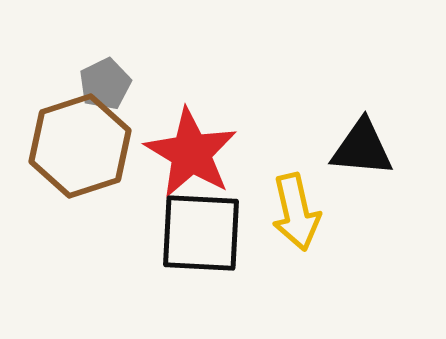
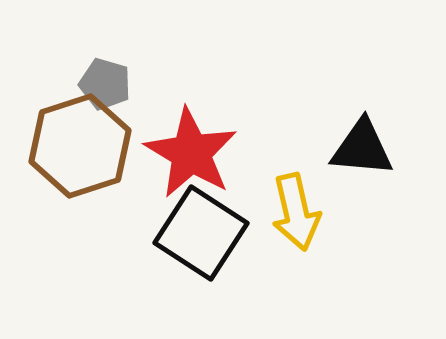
gray pentagon: rotated 30 degrees counterclockwise
black square: rotated 30 degrees clockwise
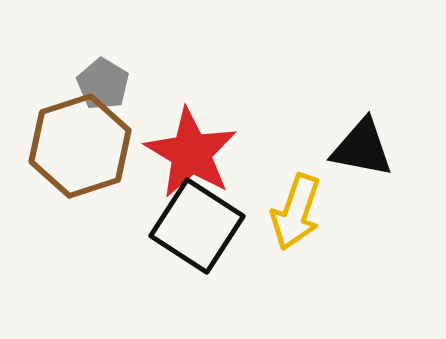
gray pentagon: moved 2 px left; rotated 15 degrees clockwise
black triangle: rotated 6 degrees clockwise
yellow arrow: rotated 32 degrees clockwise
black square: moved 4 px left, 7 px up
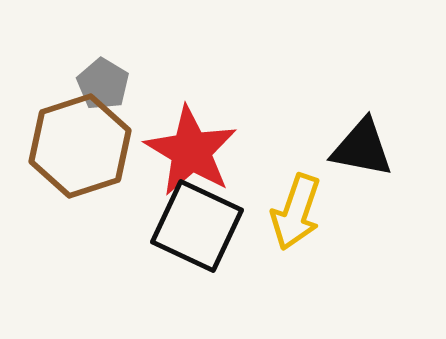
red star: moved 2 px up
black square: rotated 8 degrees counterclockwise
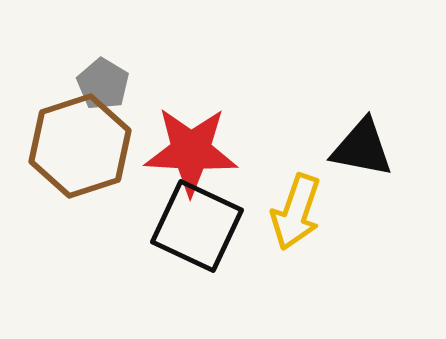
red star: rotated 28 degrees counterclockwise
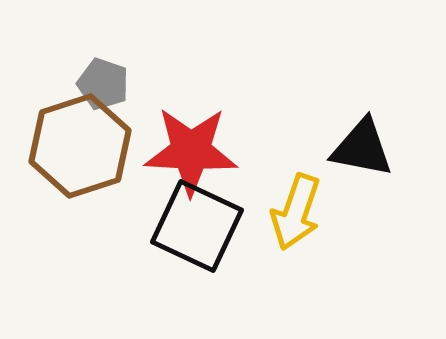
gray pentagon: rotated 12 degrees counterclockwise
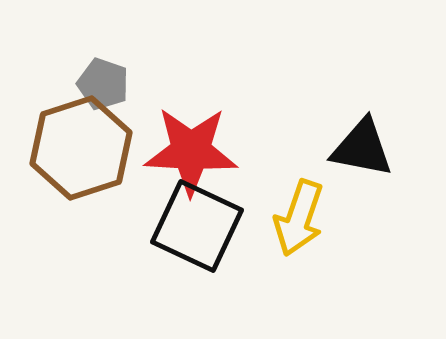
brown hexagon: moved 1 px right, 2 px down
yellow arrow: moved 3 px right, 6 px down
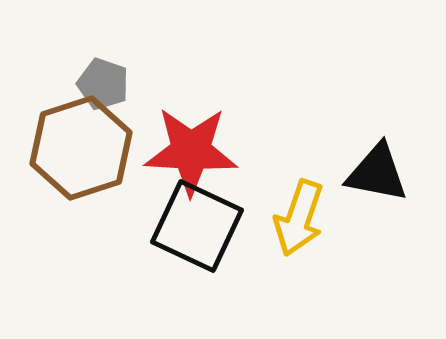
black triangle: moved 15 px right, 25 px down
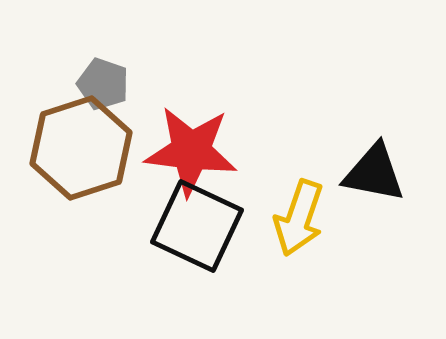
red star: rotated 4 degrees clockwise
black triangle: moved 3 px left
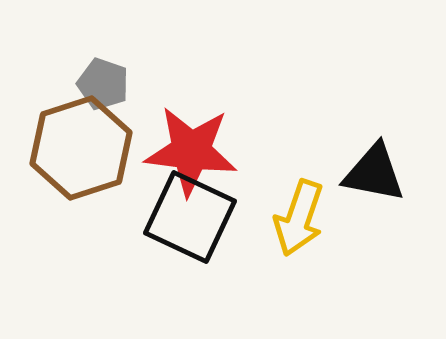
black square: moved 7 px left, 9 px up
